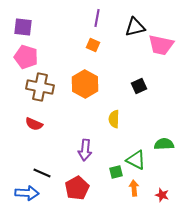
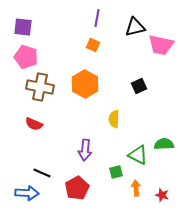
green triangle: moved 2 px right, 5 px up
orange arrow: moved 2 px right
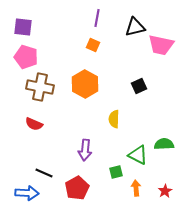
black line: moved 2 px right
red star: moved 3 px right, 4 px up; rotated 24 degrees clockwise
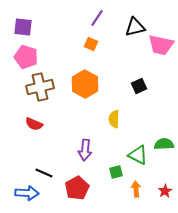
purple line: rotated 24 degrees clockwise
orange square: moved 2 px left, 1 px up
brown cross: rotated 24 degrees counterclockwise
orange arrow: moved 1 px down
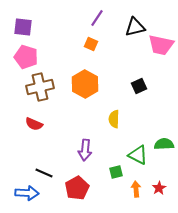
red star: moved 6 px left, 3 px up
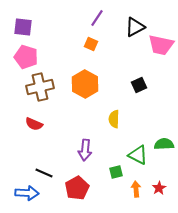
black triangle: rotated 15 degrees counterclockwise
black square: moved 1 px up
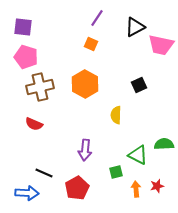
yellow semicircle: moved 2 px right, 4 px up
red star: moved 2 px left, 2 px up; rotated 16 degrees clockwise
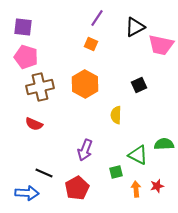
purple arrow: rotated 15 degrees clockwise
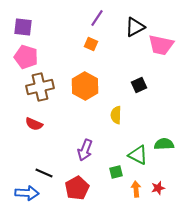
orange hexagon: moved 2 px down
red star: moved 1 px right, 2 px down
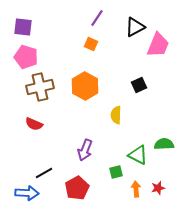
pink trapezoid: moved 3 px left; rotated 80 degrees counterclockwise
black line: rotated 54 degrees counterclockwise
